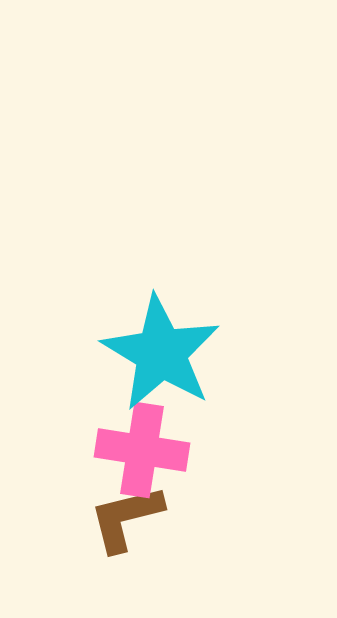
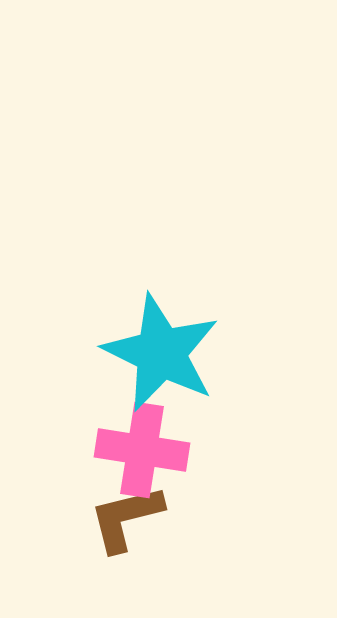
cyan star: rotated 5 degrees counterclockwise
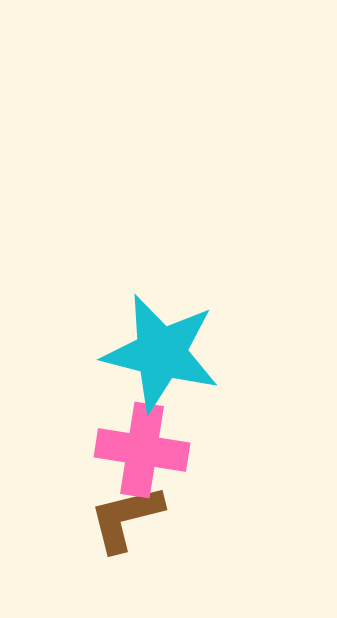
cyan star: rotated 12 degrees counterclockwise
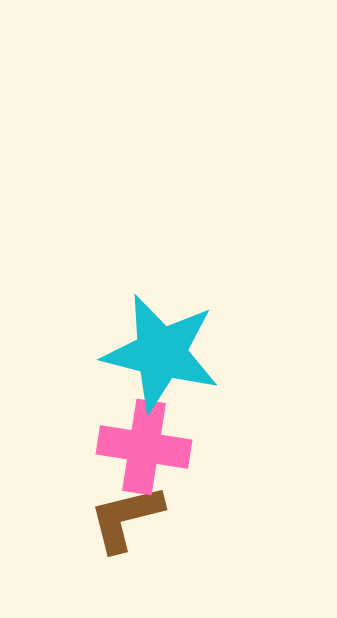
pink cross: moved 2 px right, 3 px up
